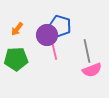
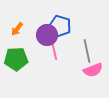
pink semicircle: moved 1 px right
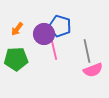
purple circle: moved 3 px left, 1 px up
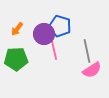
pink semicircle: moved 1 px left; rotated 12 degrees counterclockwise
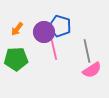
purple circle: moved 2 px up
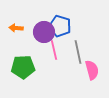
orange arrow: moved 1 px left, 1 px up; rotated 56 degrees clockwise
gray line: moved 9 px left, 1 px down
green pentagon: moved 7 px right, 8 px down
pink semicircle: rotated 72 degrees counterclockwise
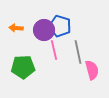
purple circle: moved 2 px up
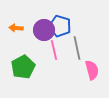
gray line: moved 1 px left, 4 px up
green pentagon: rotated 25 degrees counterclockwise
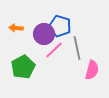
purple circle: moved 4 px down
pink line: rotated 60 degrees clockwise
pink semicircle: rotated 30 degrees clockwise
